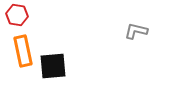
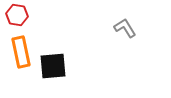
gray L-shape: moved 11 px left, 3 px up; rotated 45 degrees clockwise
orange rectangle: moved 2 px left, 1 px down
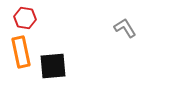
red hexagon: moved 8 px right, 3 px down
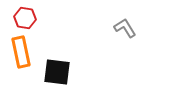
black square: moved 4 px right, 6 px down; rotated 12 degrees clockwise
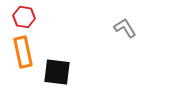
red hexagon: moved 1 px left, 1 px up
orange rectangle: moved 2 px right
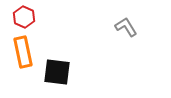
red hexagon: rotated 15 degrees clockwise
gray L-shape: moved 1 px right, 1 px up
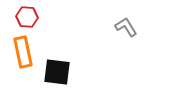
red hexagon: moved 3 px right; rotated 20 degrees counterclockwise
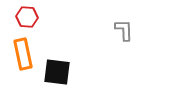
gray L-shape: moved 2 px left, 3 px down; rotated 30 degrees clockwise
orange rectangle: moved 2 px down
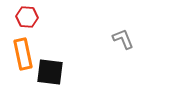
gray L-shape: moved 1 px left, 9 px down; rotated 20 degrees counterclockwise
black square: moved 7 px left
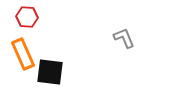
gray L-shape: moved 1 px right, 1 px up
orange rectangle: rotated 12 degrees counterclockwise
